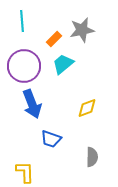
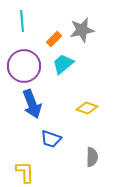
yellow diamond: rotated 40 degrees clockwise
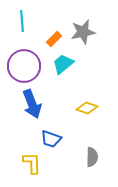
gray star: moved 1 px right, 2 px down
yellow L-shape: moved 7 px right, 9 px up
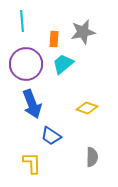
orange rectangle: rotated 42 degrees counterclockwise
purple circle: moved 2 px right, 2 px up
blue trapezoid: moved 3 px up; rotated 15 degrees clockwise
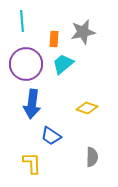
blue arrow: rotated 28 degrees clockwise
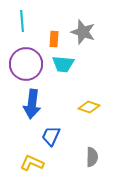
gray star: rotated 30 degrees clockwise
cyan trapezoid: rotated 135 degrees counterclockwise
yellow diamond: moved 2 px right, 1 px up
blue trapezoid: rotated 80 degrees clockwise
yellow L-shape: rotated 65 degrees counterclockwise
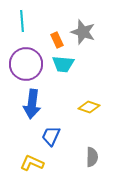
orange rectangle: moved 3 px right, 1 px down; rotated 28 degrees counterclockwise
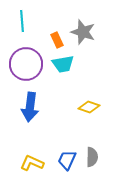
cyan trapezoid: rotated 15 degrees counterclockwise
blue arrow: moved 2 px left, 3 px down
blue trapezoid: moved 16 px right, 24 px down
